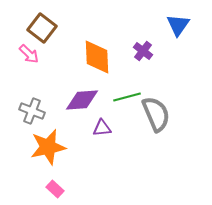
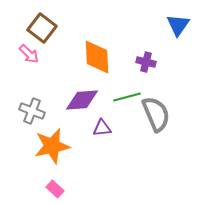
purple cross: moved 3 px right, 11 px down; rotated 24 degrees counterclockwise
orange star: moved 4 px right, 1 px up
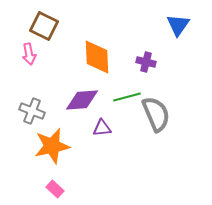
brown square: moved 2 px right, 2 px up; rotated 12 degrees counterclockwise
pink arrow: rotated 35 degrees clockwise
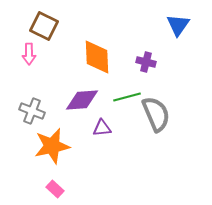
pink arrow: rotated 10 degrees clockwise
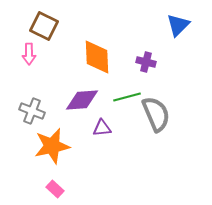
blue triangle: rotated 10 degrees clockwise
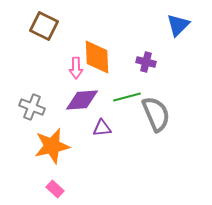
pink arrow: moved 47 px right, 14 px down
gray cross: moved 4 px up
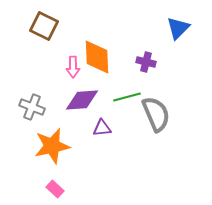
blue triangle: moved 3 px down
pink arrow: moved 3 px left, 1 px up
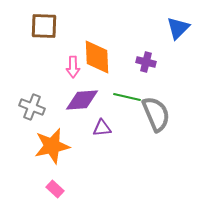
brown square: rotated 24 degrees counterclockwise
green line: rotated 28 degrees clockwise
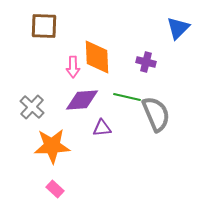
gray cross: rotated 20 degrees clockwise
orange star: rotated 9 degrees clockwise
